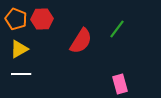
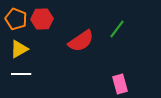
red semicircle: rotated 24 degrees clockwise
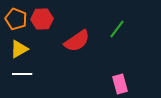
red semicircle: moved 4 px left
white line: moved 1 px right
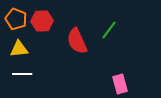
red hexagon: moved 2 px down
green line: moved 8 px left, 1 px down
red semicircle: rotated 100 degrees clockwise
yellow triangle: rotated 24 degrees clockwise
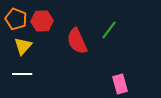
yellow triangle: moved 4 px right, 3 px up; rotated 42 degrees counterclockwise
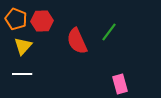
green line: moved 2 px down
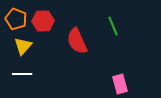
red hexagon: moved 1 px right
green line: moved 4 px right, 6 px up; rotated 60 degrees counterclockwise
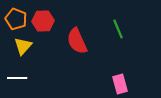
green line: moved 5 px right, 3 px down
white line: moved 5 px left, 4 px down
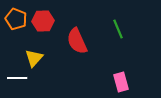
yellow triangle: moved 11 px right, 12 px down
pink rectangle: moved 1 px right, 2 px up
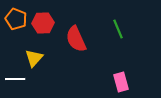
red hexagon: moved 2 px down
red semicircle: moved 1 px left, 2 px up
white line: moved 2 px left, 1 px down
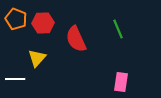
yellow triangle: moved 3 px right
pink rectangle: rotated 24 degrees clockwise
